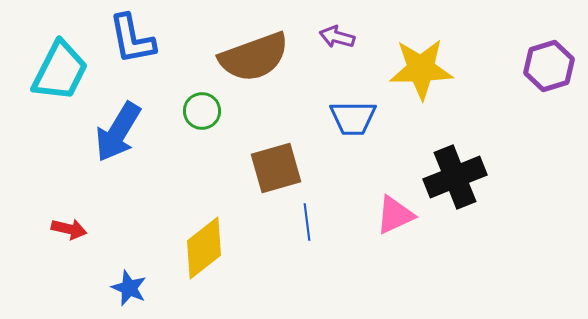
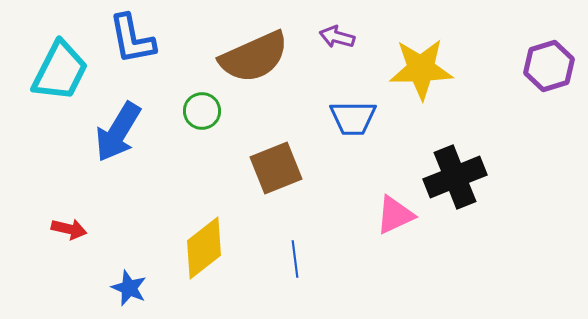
brown semicircle: rotated 4 degrees counterclockwise
brown square: rotated 6 degrees counterclockwise
blue line: moved 12 px left, 37 px down
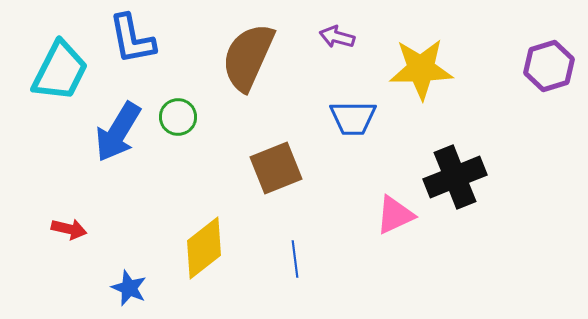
brown semicircle: moved 6 px left; rotated 138 degrees clockwise
green circle: moved 24 px left, 6 px down
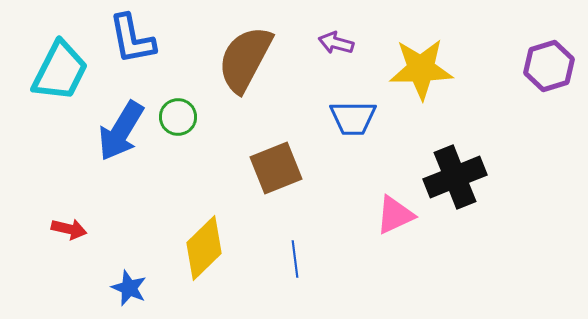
purple arrow: moved 1 px left, 6 px down
brown semicircle: moved 3 px left, 2 px down; rotated 4 degrees clockwise
blue arrow: moved 3 px right, 1 px up
yellow diamond: rotated 6 degrees counterclockwise
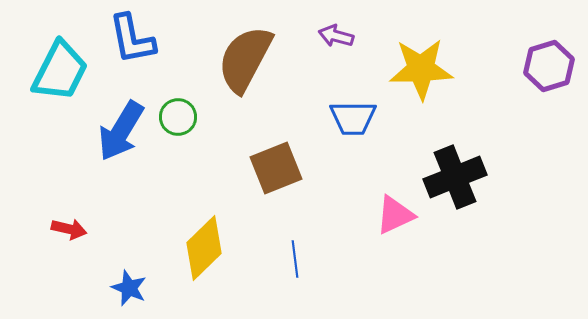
purple arrow: moved 7 px up
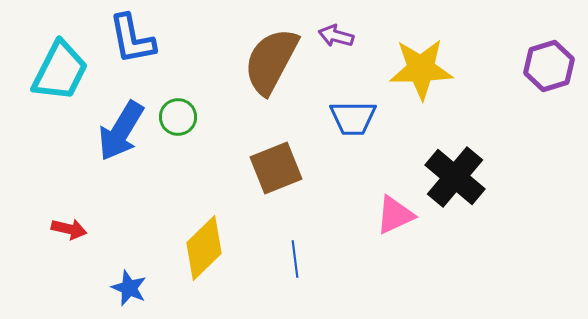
brown semicircle: moved 26 px right, 2 px down
black cross: rotated 28 degrees counterclockwise
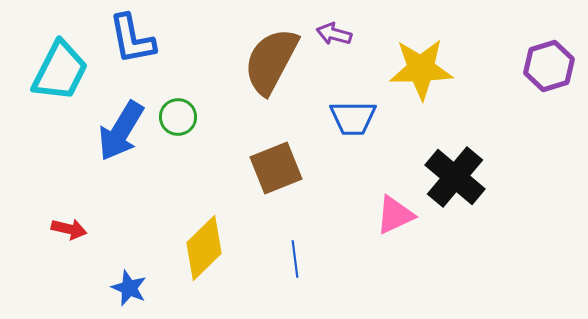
purple arrow: moved 2 px left, 2 px up
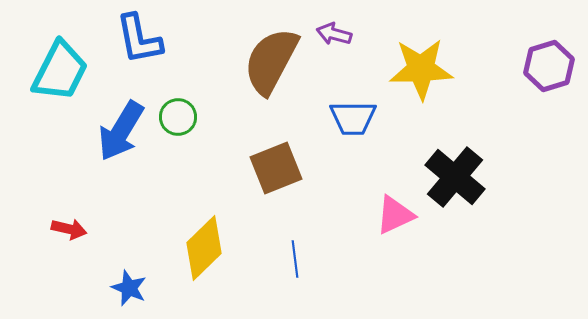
blue L-shape: moved 7 px right
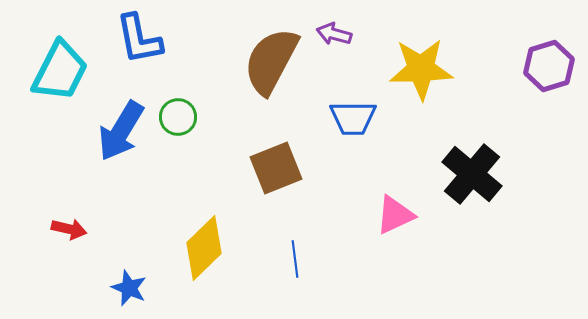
black cross: moved 17 px right, 3 px up
